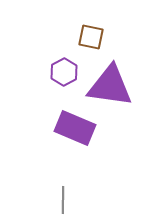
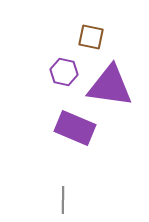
purple hexagon: rotated 20 degrees counterclockwise
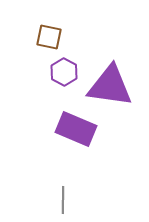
brown square: moved 42 px left
purple hexagon: rotated 16 degrees clockwise
purple rectangle: moved 1 px right, 1 px down
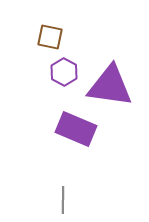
brown square: moved 1 px right
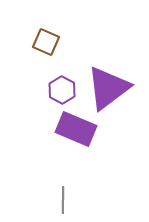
brown square: moved 4 px left, 5 px down; rotated 12 degrees clockwise
purple hexagon: moved 2 px left, 18 px down
purple triangle: moved 2 px left, 2 px down; rotated 45 degrees counterclockwise
